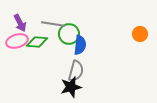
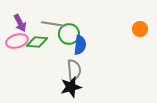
orange circle: moved 5 px up
gray semicircle: moved 2 px left, 1 px up; rotated 20 degrees counterclockwise
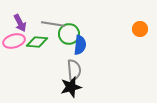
pink ellipse: moved 3 px left
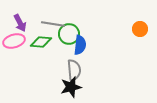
green diamond: moved 4 px right
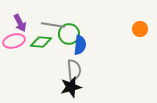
gray line: moved 1 px down
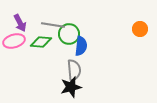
blue semicircle: moved 1 px right, 1 px down
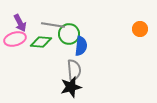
pink ellipse: moved 1 px right, 2 px up
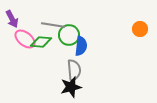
purple arrow: moved 8 px left, 4 px up
green circle: moved 1 px down
pink ellipse: moved 10 px right; rotated 55 degrees clockwise
